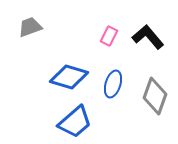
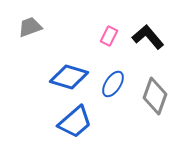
blue ellipse: rotated 16 degrees clockwise
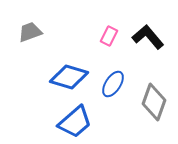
gray trapezoid: moved 5 px down
gray diamond: moved 1 px left, 6 px down
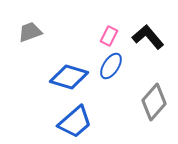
blue ellipse: moved 2 px left, 18 px up
gray diamond: rotated 21 degrees clockwise
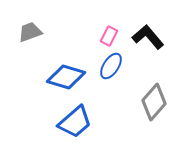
blue diamond: moved 3 px left
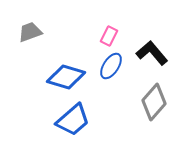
black L-shape: moved 4 px right, 16 px down
blue trapezoid: moved 2 px left, 2 px up
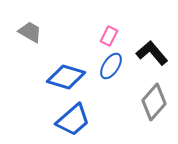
gray trapezoid: rotated 50 degrees clockwise
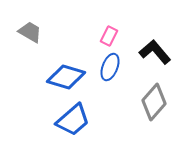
black L-shape: moved 3 px right, 1 px up
blue ellipse: moved 1 px left, 1 px down; rotated 12 degrees counterclockwise
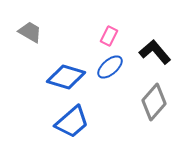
blue ellipse: rotated 28 degrees clockwise
blue trapezoid: moved 1 px left, 2 px down
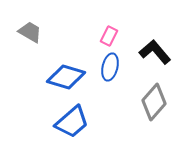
blue ellipse: rotated 36 degrees counterclockwise
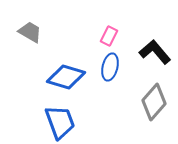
blue trapezoid: moved 12 px left; rotated 69 degrees counterclockwise
